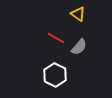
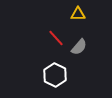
yellow triangle: rotated 35 degrees counterclockwise
red line: rotated 18 degrees clockwise
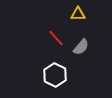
gray semicircle: moved 2 px right
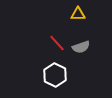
red line: moved 1 px right, 5 px down
gray semicircle: rotated 30 degrees clockwise
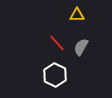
yellow triangle: moved 1 px left, 1 px down
gray semicircle: rotated 138 degrees clockwise
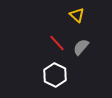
yellow triangle: rotated 42 degrees clockwise
gray semicircle: rotated 12 degrees clockwise
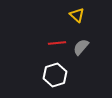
red line: rotated 54 degrees counterclockwise
white hexagon: rotated 15 degrees clockwise
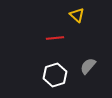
red line: moved 2 px left, 5 px up
gray semicircle: moved 7 px right, 19 px down
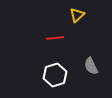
yellow triangle: rotated 35 degrees clockwise
gray semicircle: moved 3 px right; rotated 66 degrees counterclockwise
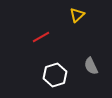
red line: moved 14 px left, 1 px up; rotated 24 degrees counterclockwise
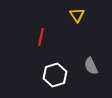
yellow triangle: rotated 21 degrees counterclockwise
red line: rotated 48 degrees counterclockwise
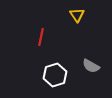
gray semicircle: rotated 36 degrees counterclockwise
